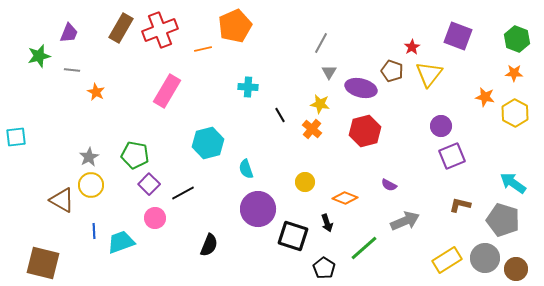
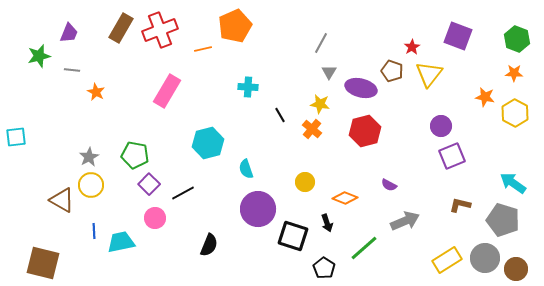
cyan trapezoid at (121, 242): rotated 8 degrees clockwise
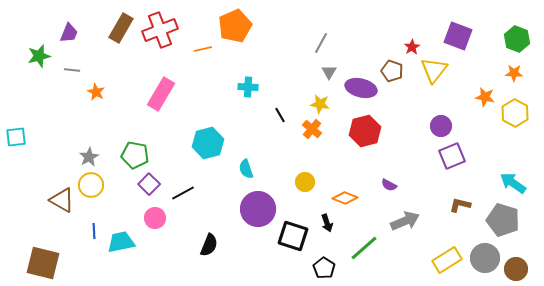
yellow triangle at (429, 74): moved 5 px right, 4 px up
pink rectangle at (167, 91): moved 6 px left, 3 px down
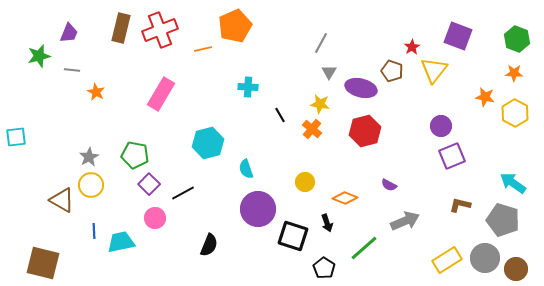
brown rectangle at (121, 28): rotated 16 degrees counterclockwise
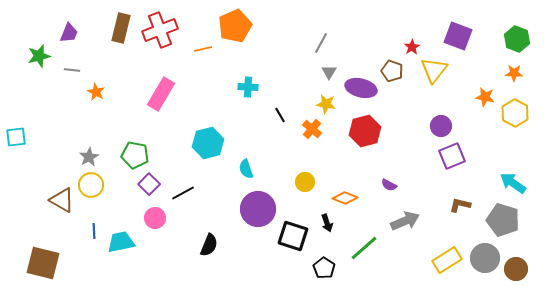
yellow star at (320, 104): moved 6 px right
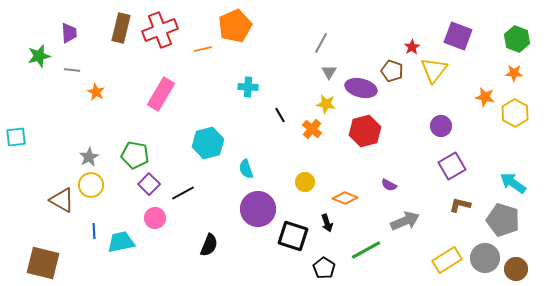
purple trapezoid at (69, 33): rotated 25 degrees counterclockwise
purple square at (452, 156): moved 10 px down; rotated 8 degrees counterclockwise
green line at (364, 248): moved 2 px right, 2 px down; rotated 12 degrees clockwise
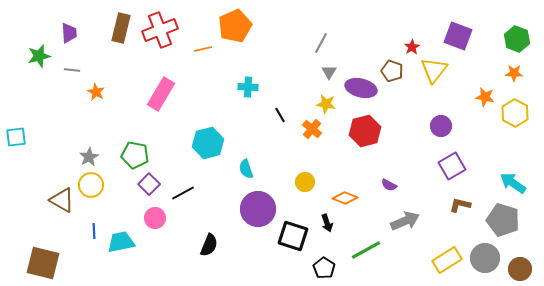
brown circle at (516, 269): moved 4 px right
